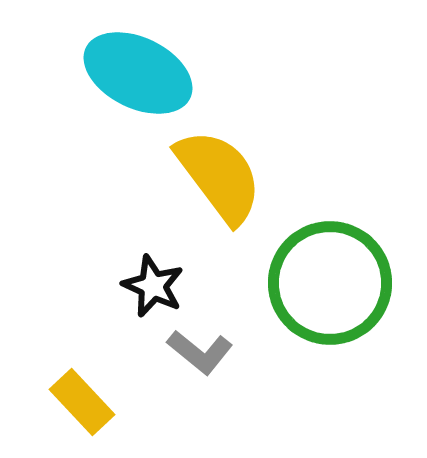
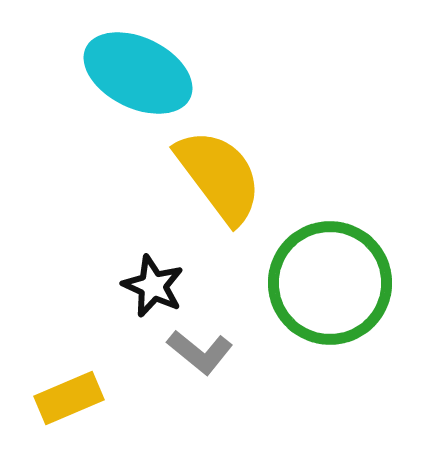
yellow rectangle: moved 13 px left, 4 px up; rotated 70 degrees counterclockwise
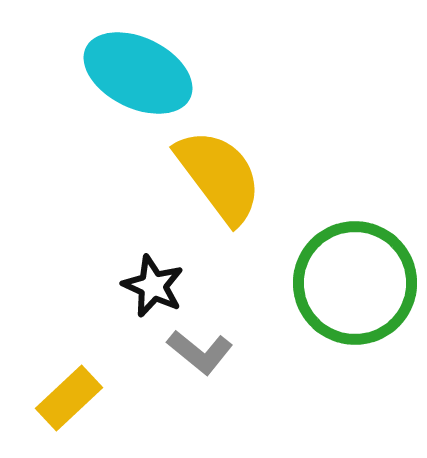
green circle: moved 25 px right
yellow rectangle: rotated 20 degrees counterclockwise
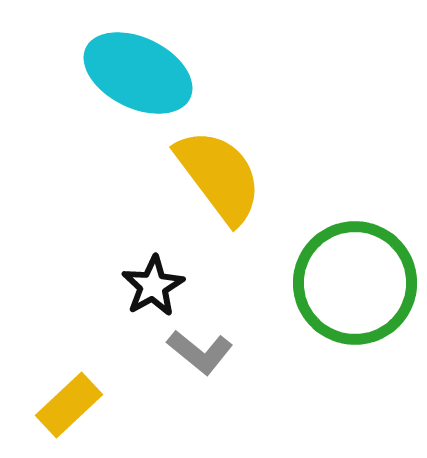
black star: rotated 18 degrees clockwise
yellow rectangle: moved 7 px down
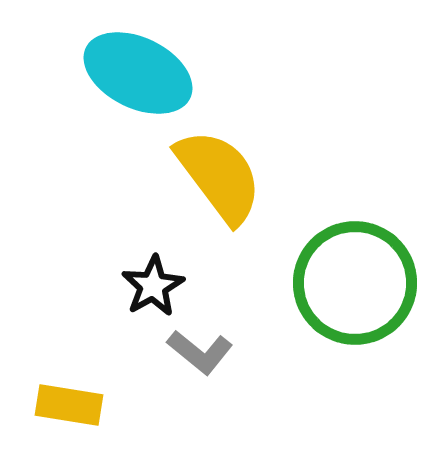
yellow rectangle: rotated 52 degrees clockwise
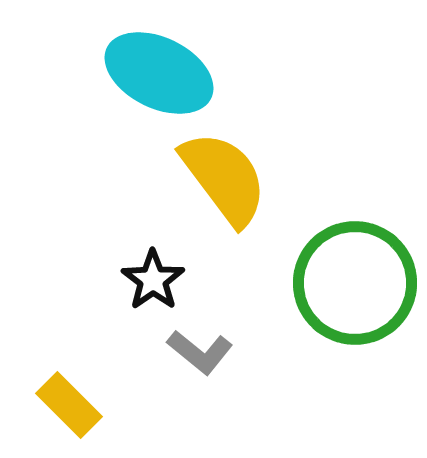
cyan ellipse: moved 21 px right
yellow semicircle: moved 5 px right, 2 px down
black star: moved 6 px up; rotated 6 degrees counterclockwise
yellow rectangle: rotated 36 degrees clockwise
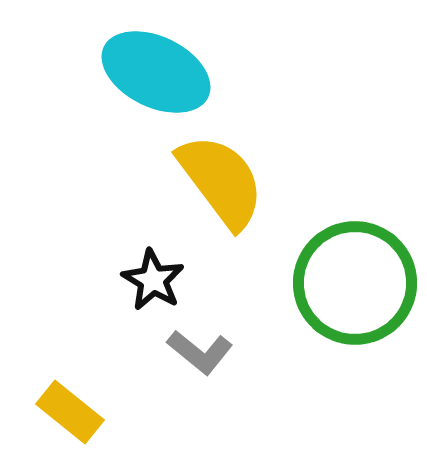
cyan ellipse: moved 3 px left, 1 px up
yellow semicircle: moved 3 px left, 3 px down
black star: rotated 6 degrees counterclockwise
yellow rectangle: moved 1 px right, 7 px down; rotated 6 degrees counterclockwise
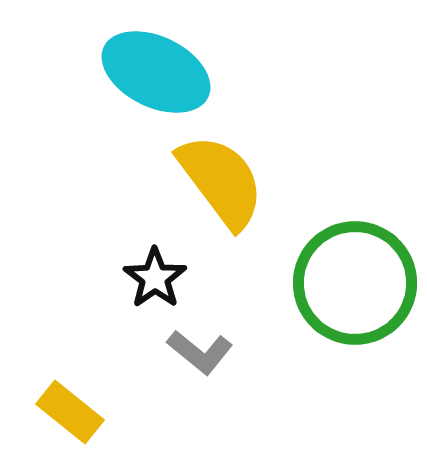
black star: moved 2 px right, 2 px up; rotated 6 degrees clockwise
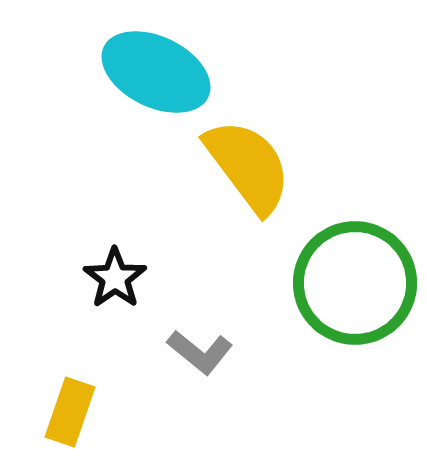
yellow semicircle: moved 27 px right, 15 px up
black star: moved 40 px left
yellow rectangle: rotated 70 degrees clockwise
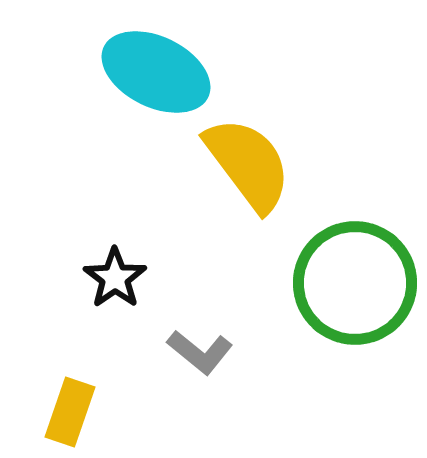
yellow semicircle: moved 2 px up
